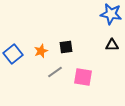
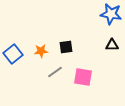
orange star: rotated 16 degrees clockwise
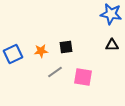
blue square: rotated 12 degrees clockwise
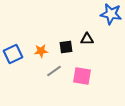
black triangle: moved 25 px left, 6 px up
gray line: moved 1 px left, 1 px up
pink square: moved 1 px left, 1 px up
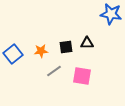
black triangle: moved 4 px down
blue square: rotated 12 degrees counterclockwise
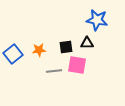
blue star: moved 14 px left, 6 px down
orange star: moved 2 px left, 1 px up
gray line: rotated 28 degrees clockwise
pink square: moved 5 px left, 11 px up
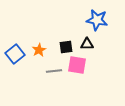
black triangle: moved 1 px down
orange star: rotated 24 degrees counterclockwise
blue square: moved 2 px right
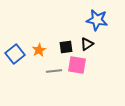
black triangle: rotated 32 degrees counterclockwise
